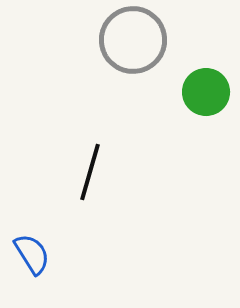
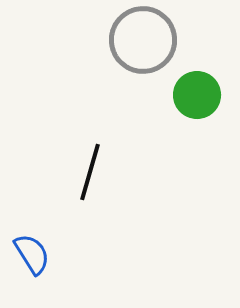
gray circle: moved 10 px right
green circle: moved 9 px left, 3 px down
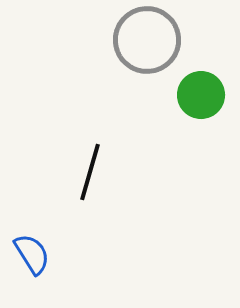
gray circle: moved 4 px right
green circle: moved 4 px right
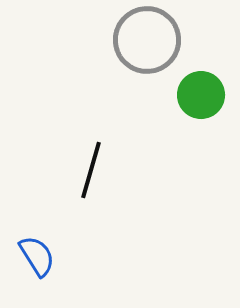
black line: moved 1 px right, 2 px up
blue semicircle: moved 5 px right, 2 px down
